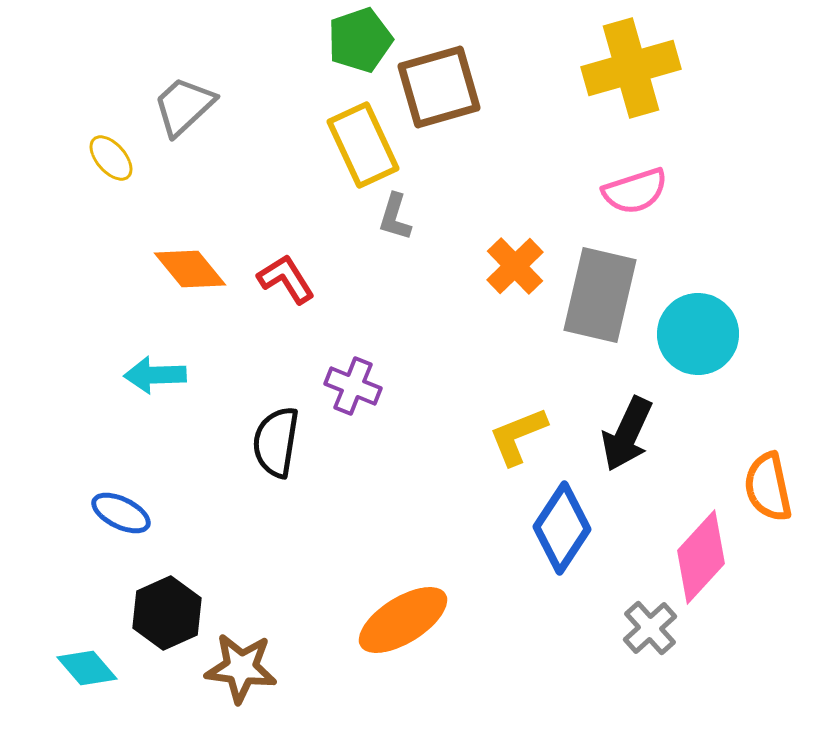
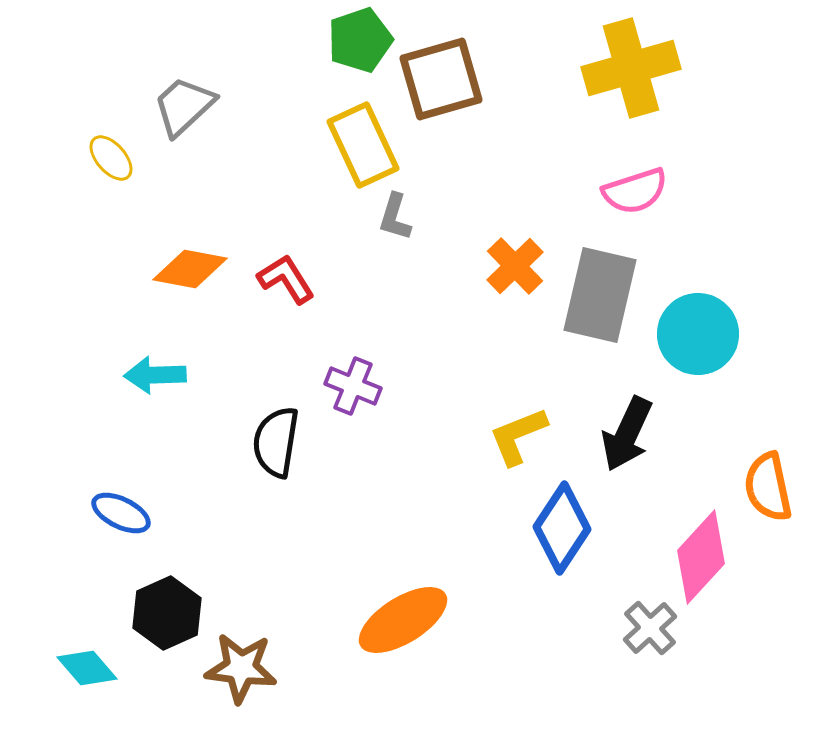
brown square: moved 2 px right, 8 px up
orange diamond: rotated 40 degrees counterclockwise
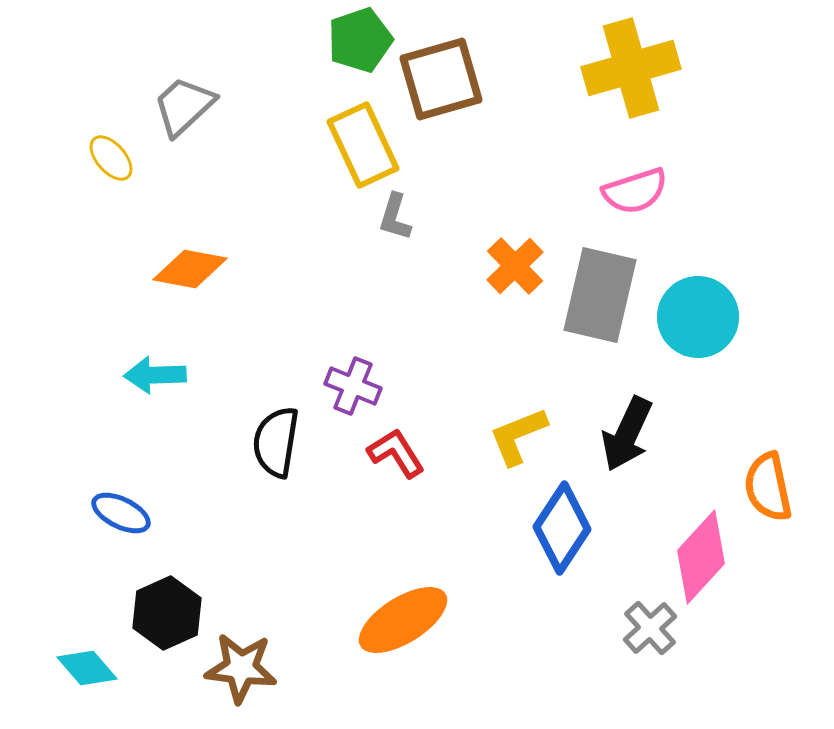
red L-shape: moved 110 px right, 174 px down
cyan circle: moved 17 px up
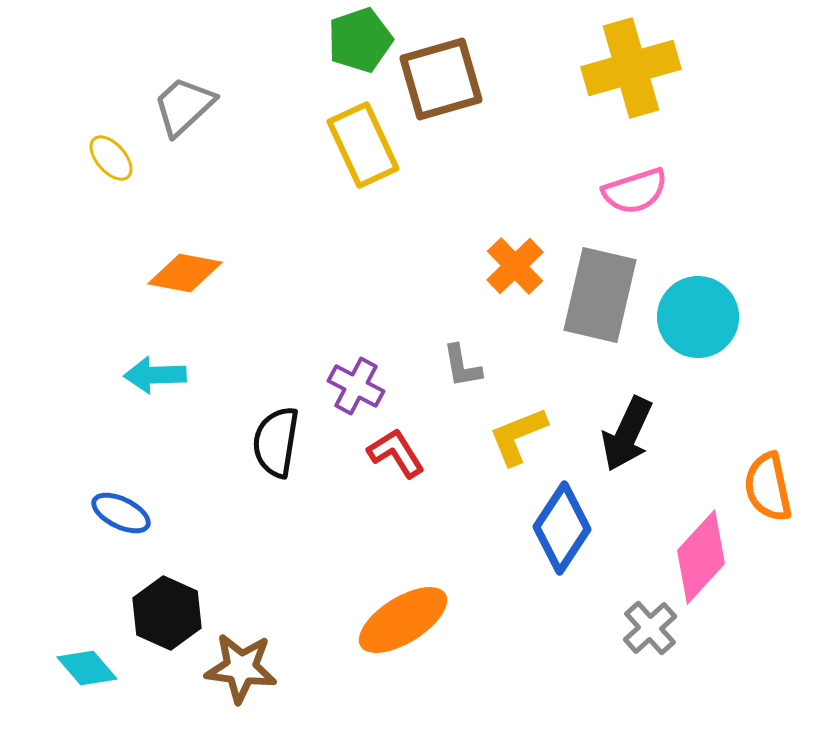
gray L-shape: moved 67 px right, 149 px down; rotated 27 degrees counterclockwise
orange diamond: moved 5 px left, 4 px down
purple cross: moved 3 px right; rotated 6 degrees clockwise
black hexagon: rotated 12 degrees counterclockwise
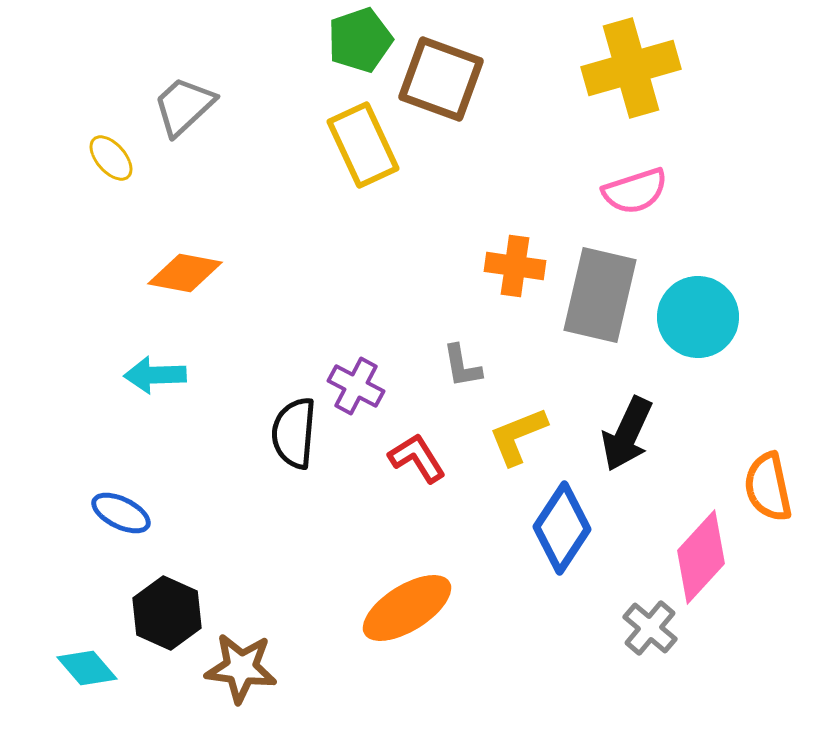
brown square: rotated 36 degrees clockwise
orange cross: rotated 38 degrees counterclockwise
black semicircle: moved 18 px right, 9 px up; rotated 4 degrees counterclockwise
red L-shape: moved 21 px right, 5 px down
orange ellipse: moved 4 px right, 12 px up
gray cross: rotated 8 degrees counterclockwise
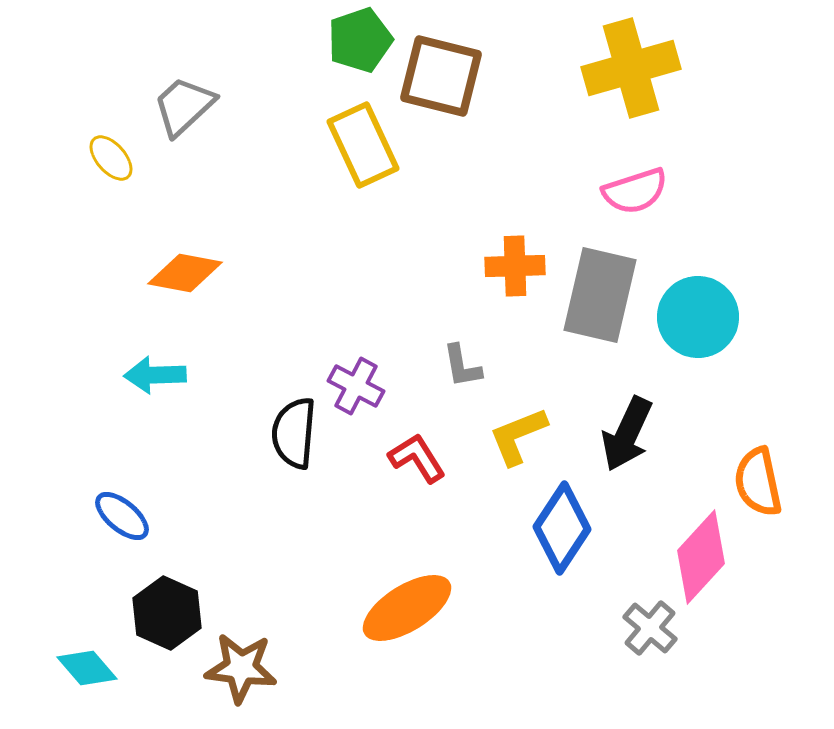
brown square: moved 3 px up; rotated 6 degrees counterclockwise
orange cross: rotated 10 degrees counterclockwise
orange semicircle: moved 10 px left, 5 px up
blue ellipse: moved 1 px right, 3 px down; rotated 14 degrees clockwise
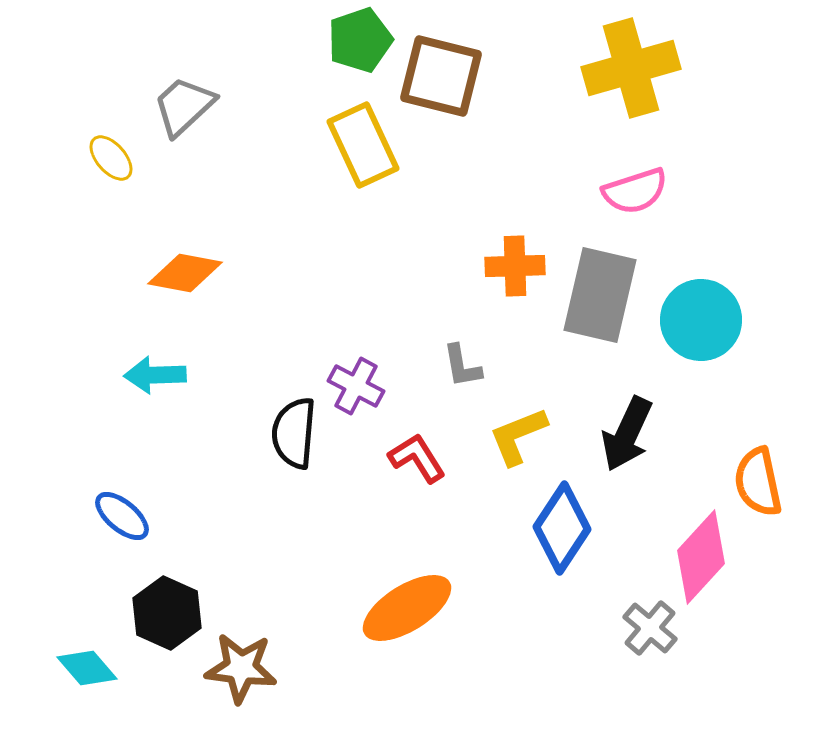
cyan circle: moved 3 px right, 3 px down
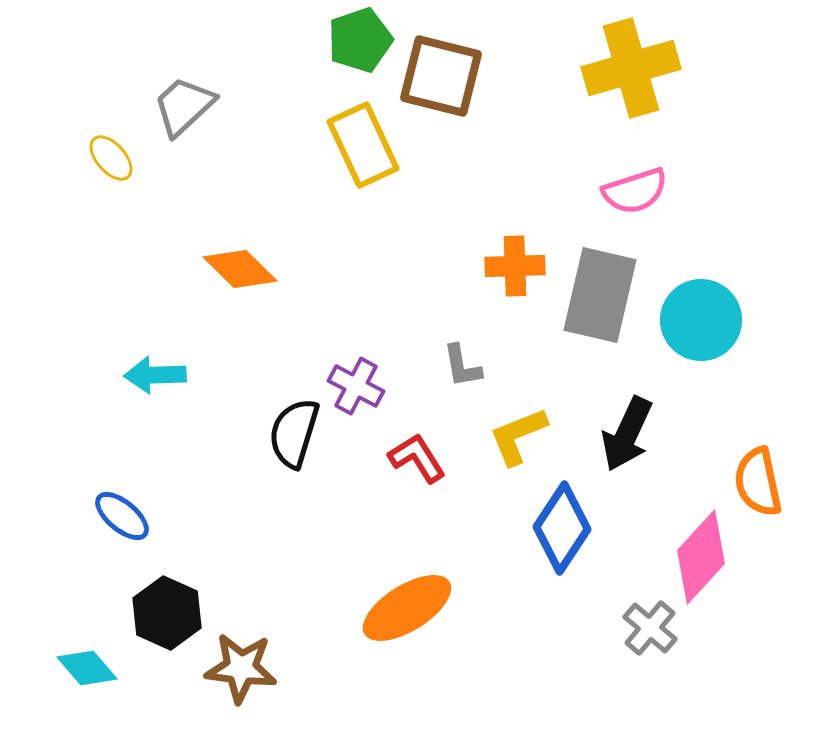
orange diamond: moved 55 px right, 4 px up; rotated 34 degrees clockwise
black semicircle: rotated 12 degrees clockwise
